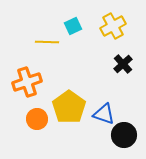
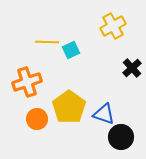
cyan square: moved 2 px left, 24 px down
black cross: moved 9 px right, 4 px down
black circle: moved 3 px left, 2 px down
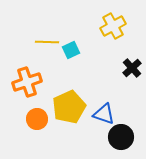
yellow pentagon: rotated 12 degrees clockwise
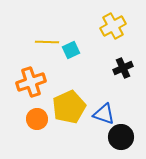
black cross: moved 9 px left; rotated 18 degrees clockwise
orange cross: moved 4 px right
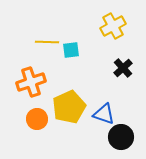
cyan square: rotated 18 degrees clockwise
black cross: rotated 18 degrees counterclockwise
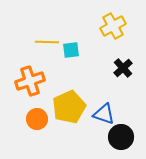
orange cross: moved 1 px left, 1 px up
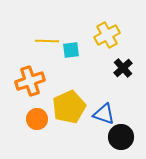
yellow cross: moved 6 px left, 9 px down
yellow line: moved 1 px up
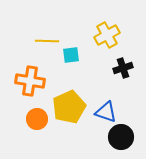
cyan square: moved 5 px down
black cross: rotated 24 degrees clockwise
orange cross: rotated 28 degrees clockwise
blue triangle: moved 2 px right, 2 px up
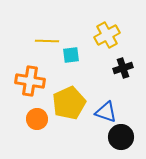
yellow pentagon: moved 4 px up
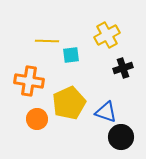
orange cross: moved 1 px left
